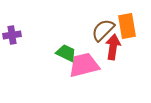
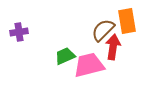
orange rectangle: moved 5 px up
purple cross: moved 7 px right, 3 px up
green trapezoid: moved 1 px left, 3 px down; rotated 50 degrees counterclockwise
pink trapezoid: moved 5 px right
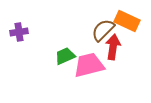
orange rectangle: rotated 55 degrees counterclockwise
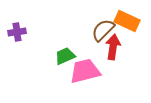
purple cross: moved 2 px left
pink trapezoid: moved 4 px left, 6 px down
